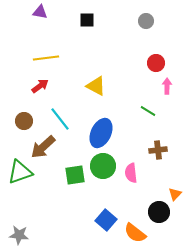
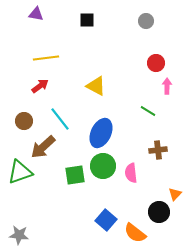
purple triangle: moved 4 px left, 2 px down
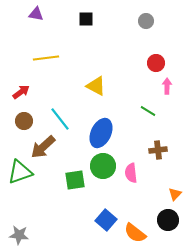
black square: moved 1 px left, 1 px up
red arrow: moved 19 px left, 6 px down
green square: moved 5 px down
black circle: moved 9 px right, 8 px down
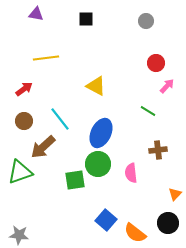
pink arrow: rotated 42 degrees clockwise
red arrow: moved 3 px right, 3 px up
green circle: moved 5 px left, 2 px up
black circle: moved 3 px down
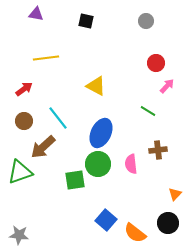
black square: moved 2 px down; rotated 14 degrees clockwise
cyan line: moved 2 px left, 1 px up
pink semicircle: moved 9 px up
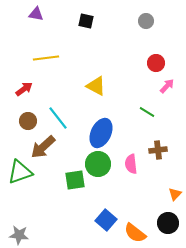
green line: moved 1 px left, 1 px down
brown circle: moved 4 px right
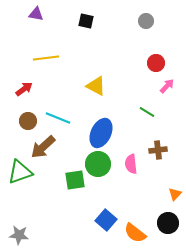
cyan line: rotated 30 degrees counterclockwise
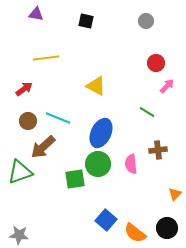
green square: moved 1 px up
black circle: moved 1 px left, 5 px down
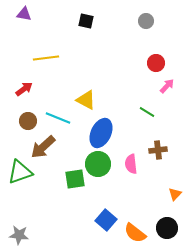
purple triangle: moved 12 px left
yellow triangle: moved 10 px left, 14 px down
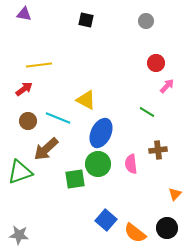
black square: moved 1 px up
yellow line: moved 7 px left, 7 px down
brown arrow: moved 3 px right, 2 px down
